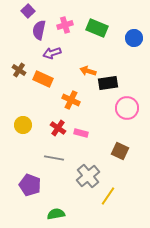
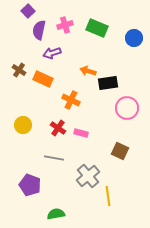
yellow line: rotated 42 degrees counterclockwise
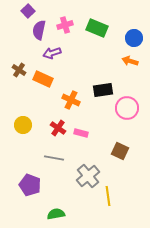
orange arrow: moved 42 px right, 10 px up
black rectangle: moved 5 px left, 7 px down
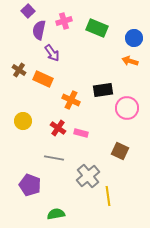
pink cross: moved 1 px left, 4 px up
purple arrow: rotated 108 degrees counterclockwise
yellow circle: moved 4 px up
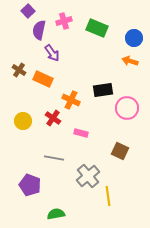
red cross: moved 5 px left, 10 px up
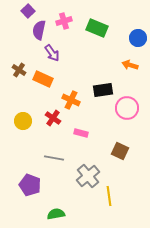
blue circle: moved 4 px right
orange arrow: moved 4 px down
yellow line: moved 1 px right
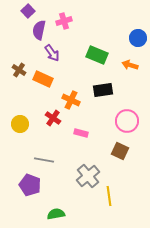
green rectangle: moved 27 px down
pink circle: moved 13 px down
yellow circle: moved 3 px left, 3 px down
gray line: moved 10 px left, 2 px down
